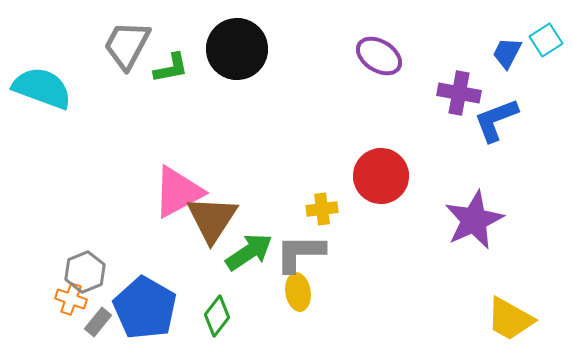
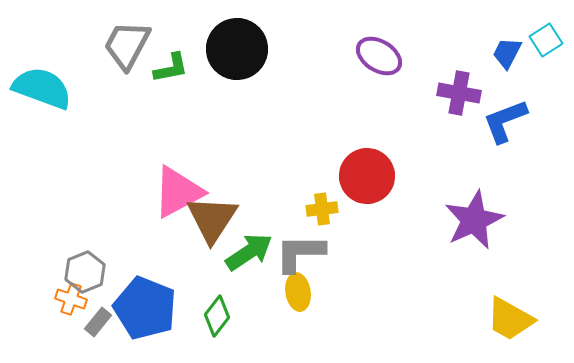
blue L-shape: moved 9 px right, 1 px down
red circle: moved 14 px left
blue pentagon: rotated 8 degrees counterclockwise
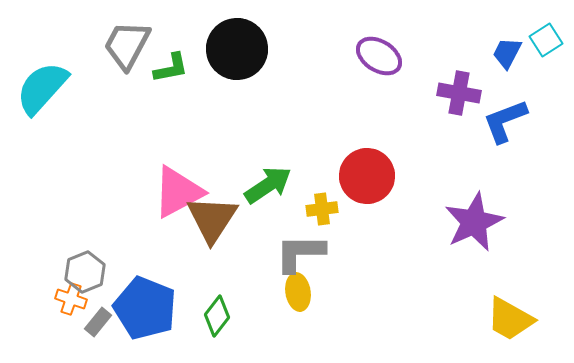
cyan semicircle: rotated 68 degrees counterclockwise
purple star: moved 2 px down
green arrow: moved 19 px right, 67 px up
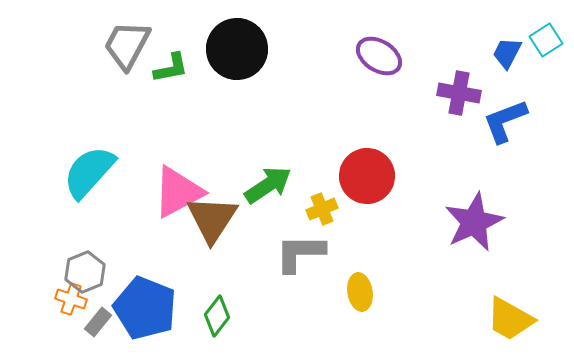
cyan semicircle: moved 47 px right, 84 px down
yellow cross: rotated 16 degrees counterclockwise
yellow ellipse: moved 62 px right
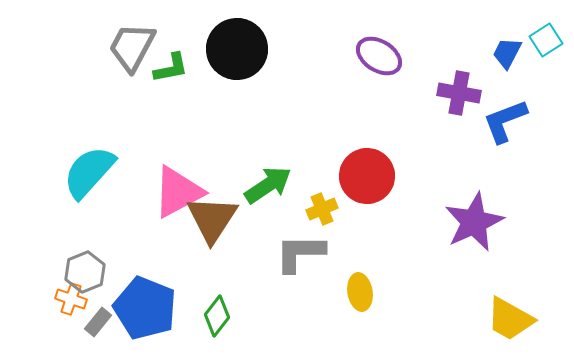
gray trapezoid: moved 5 px right, 2 px down
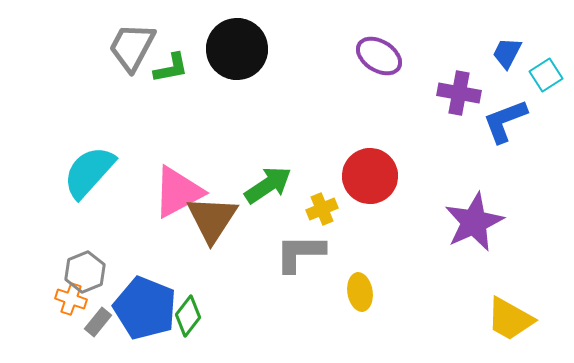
cyan square: moved 35 px down
red circle: moved 3 px right
green diamond: moved 29 px left
